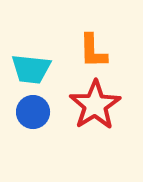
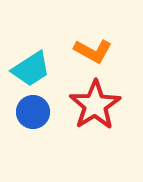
orange L-shape: rotated 60 degrees counterclockwise
cyan trapezoid: rotated 39 degrees counterclockwise
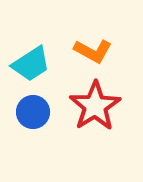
cyan trapezoid: moved 5 px up
red star: moved 1 px down
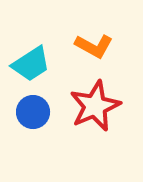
orange L-shape: moved 1 px right, 5 px up
red star: rotated 9 degrees clockwise
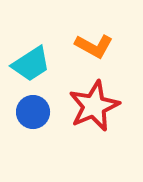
red star: moved 1 px left
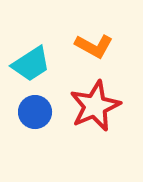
red star: moved 1 px right
blue circle: moved 2 px right
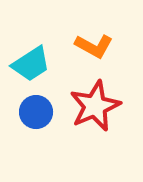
blue circle: moved 1 px right
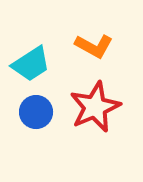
red star: moved 1 px down
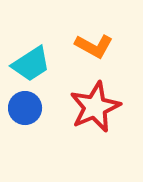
blue circle: moved 11 px left, 4 px up
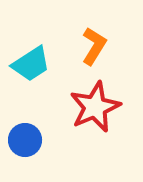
orange L-shape: rotated 87 degrees counterclockwise
blue circle: moved 32 px down
